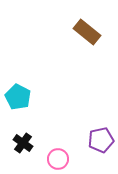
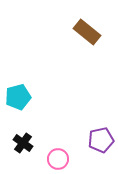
cyan pentagon: rotated 30 degrees clockwise
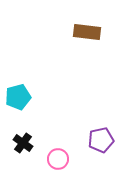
brown rectangle: rotated 32 degrees counterclockwise
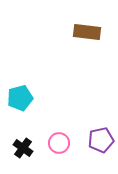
cyan pentagon: moved 2 px right, 1 px down
black cross: moved 5 px down
pink circle: moved 1 px right, 16 px up
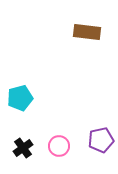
pink circle: moved 3 px down
black cross: rotated 18 degrees clockwise
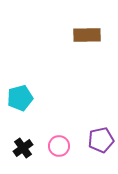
brown rectangle: moved 3 px down; rotated 8 degrees counterclockwise
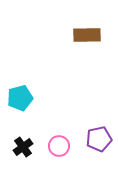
purple pentagon: moved 2 px left, 1 px up
black cross: moved 1 px up
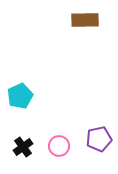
brown rectangle: moved 2 px left, 15 px up
cyan pentagon: moved 2 px up; rotated 10 degrees counterclockwise
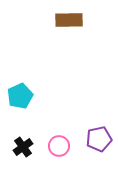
brown rectangle: moved 16 px left
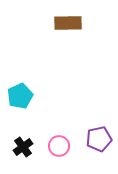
brown rectangle: moved 1 px left, 3 px down
